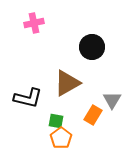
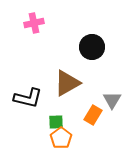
green square: moved 1 px down; rotated 14 degrees counterclockwise
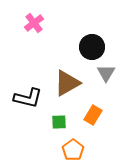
pink cross: rotated 24 degrees counterclockwise
gray triangle: moved 6 px left, 27 px up
green square: moved 3 px right
orange pentagon: moved 12 px right, 12 px down
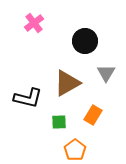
black circle: moved 7 px left, 6 px up
orange pentagon: moved 2 px right
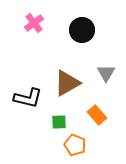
black circle: moved 3 px left, 11 px up
orange rectangle: moved 4 px right; rotated 72 degrees counterclockwise
orange pentagon: moved 5 px up; rotated 15 degrees counterclockwise
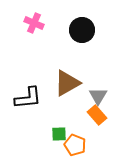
pink cross: rotated 30 degrees counterclockwise
gray triangle: moved 8 px left, 23 px down
black L-shape: rotated 20 degrees counterclockwise
green square: moved 12 px down
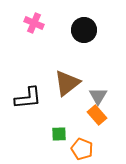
black circle: moved 2 px right
brown triangle: rotated 8 degrees counterclockwise
orange pentagon: moved 7 px right, 4 px down
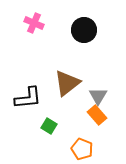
green square: moved 10 px left, 8 px up; rotated 35 degrees clockwise
